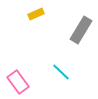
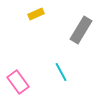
cyan line: rotated 18 degrees clockwise
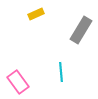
cyan line: rotated 24 degrees clockwise
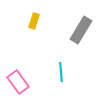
yellow rectangle: moved 2 px left, 7 px down; rotated 49 degrees counterclockwise
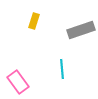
gray rectangle: rotated 40 degrees clockwise
cyan line: moved 1 px right, 3 px up
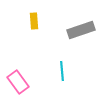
yellow rectangle: rotated 21 degrees counterclockwise
cyan line: moved 2 px down
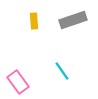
gray rectangle: moved 8 px left, 10 px up
cyan line: rotated 30 degrees counterclockwise
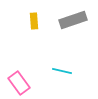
cyan line: rotated 42 degrees counterclockwise
pink rectangle: moved 1 px right, 1 px down
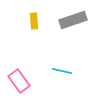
pink rectangle: moved 2 px up
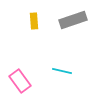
pink rectangle: moved 1 px right
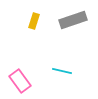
yellow rectangle: rotated 21 degrees clockwise
